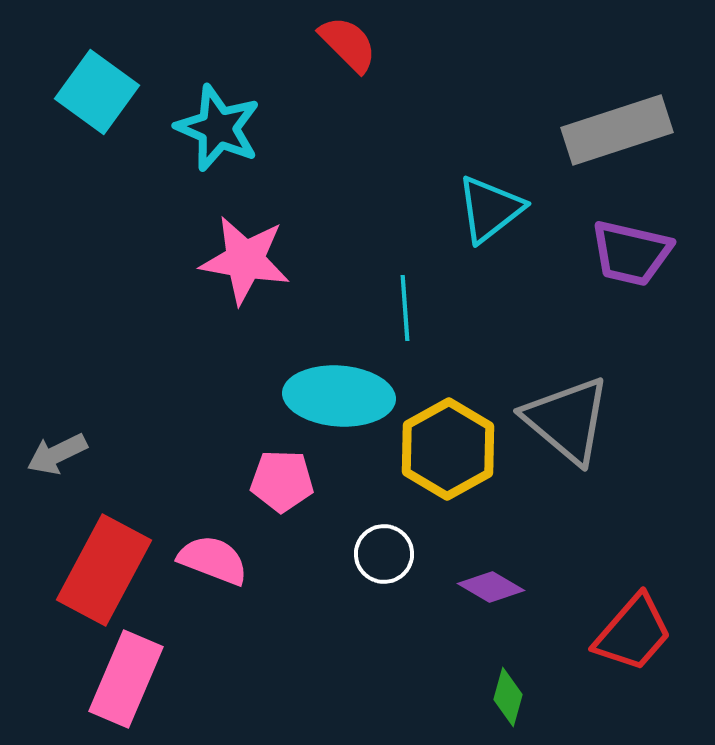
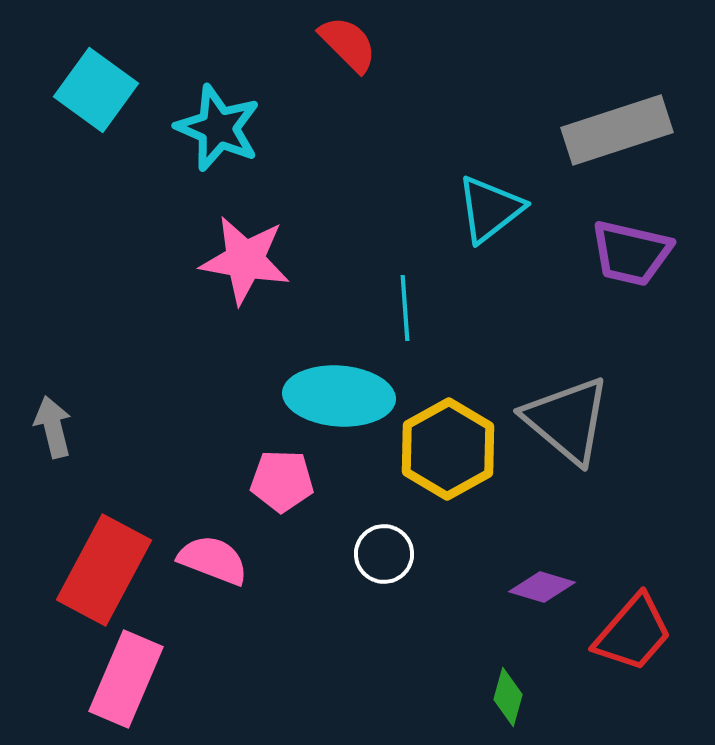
cyan square: moved 1 px left, 2 px up
gray arrow: moved 4 px left, 27 px up; rotated 102 degrees clockwise
purple diamond: moved 51 px right; rotated 14 degrees counterclockwise
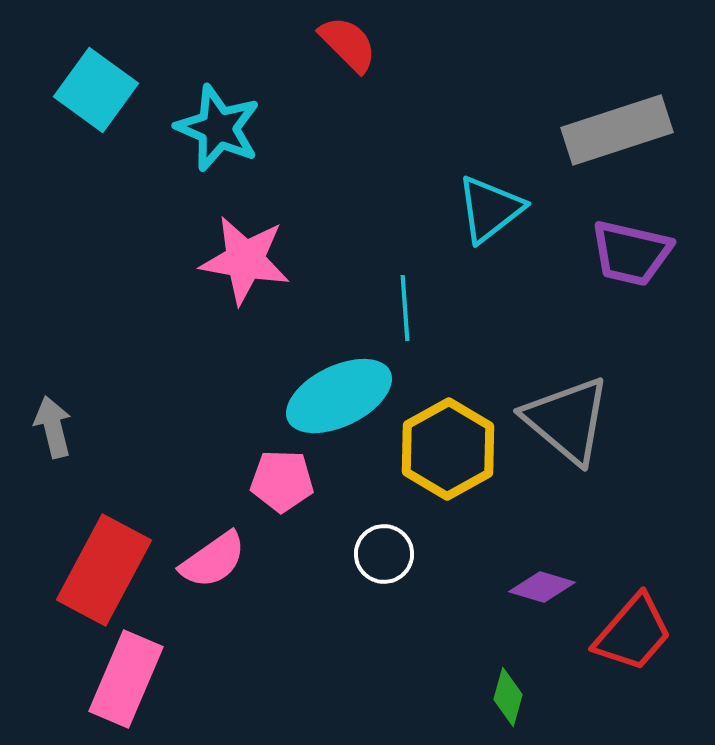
cyan ellipse: rotated 30 degrees counterclockwise
pink semicircle: rotated 124 degrees clockwise
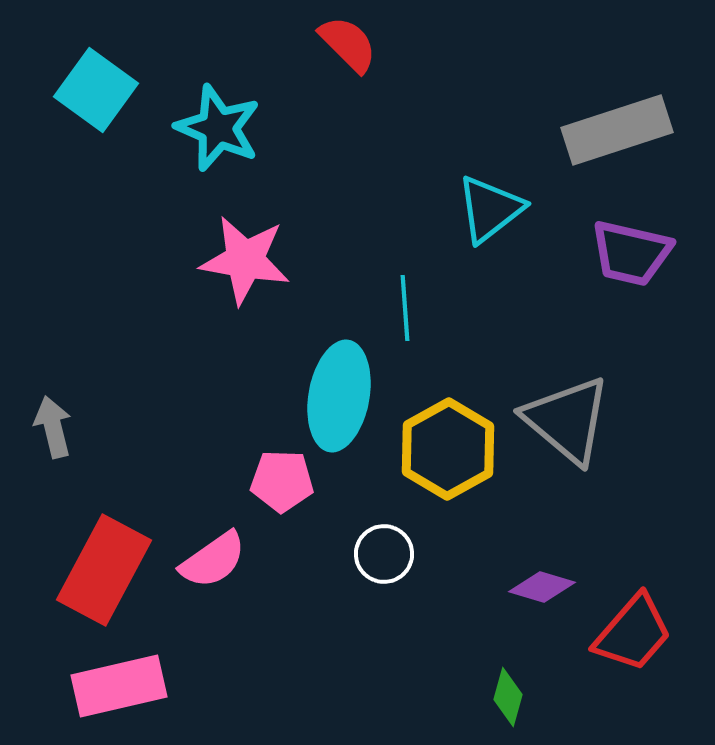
cyan ellipse: rotated 54 degrees counterclockwise
pink rectangle: moved 7 px left, 7 px down; rotated 54 degrees clockwise
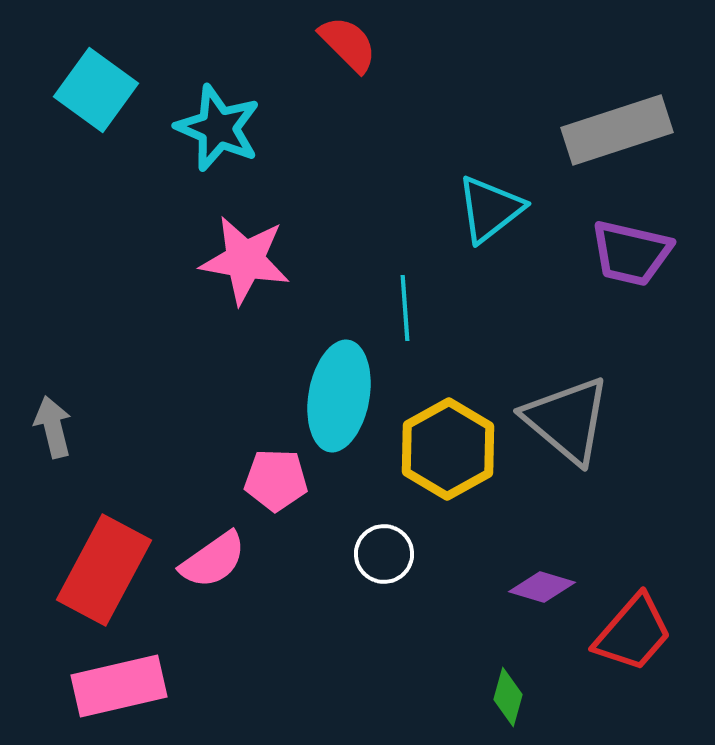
pink pentagon: moved 6 px left, 1 px up
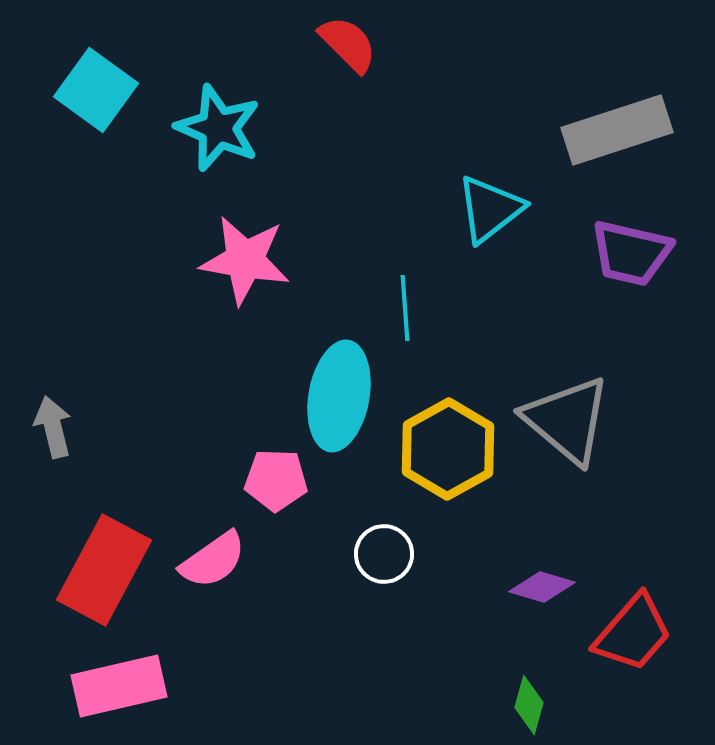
green diamond: moved 21 px right, 8 px down
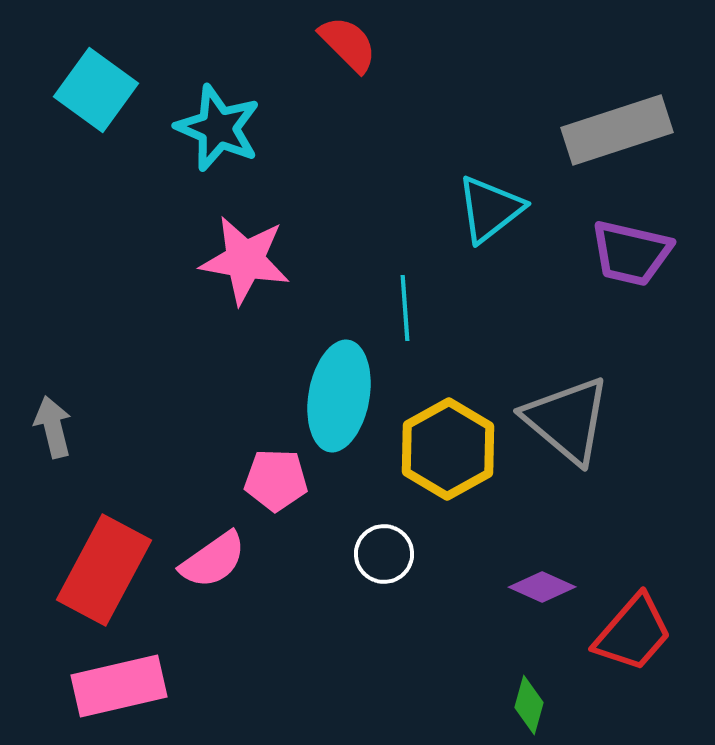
purple diamond: rotated 8 degrees clockwise
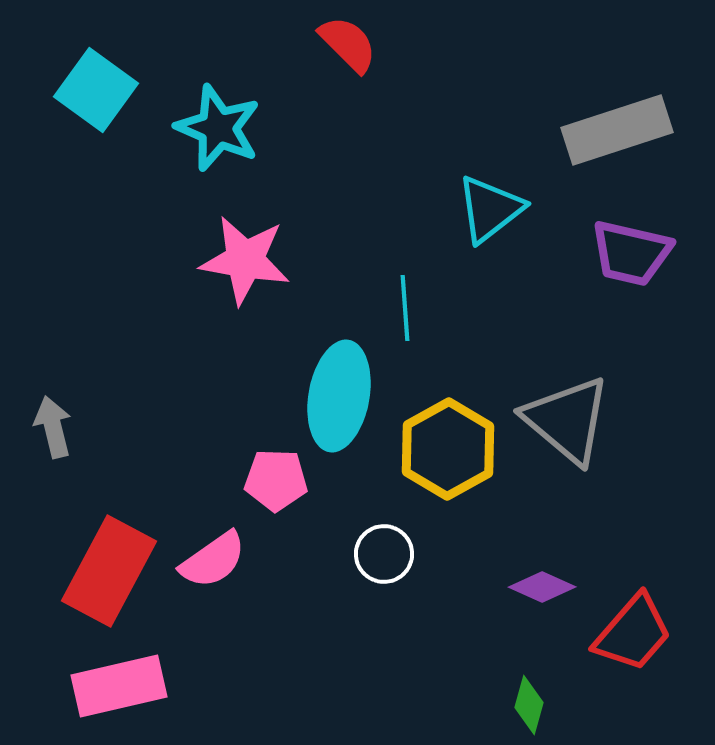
red rectangle: moved 5 px right, 1 px down
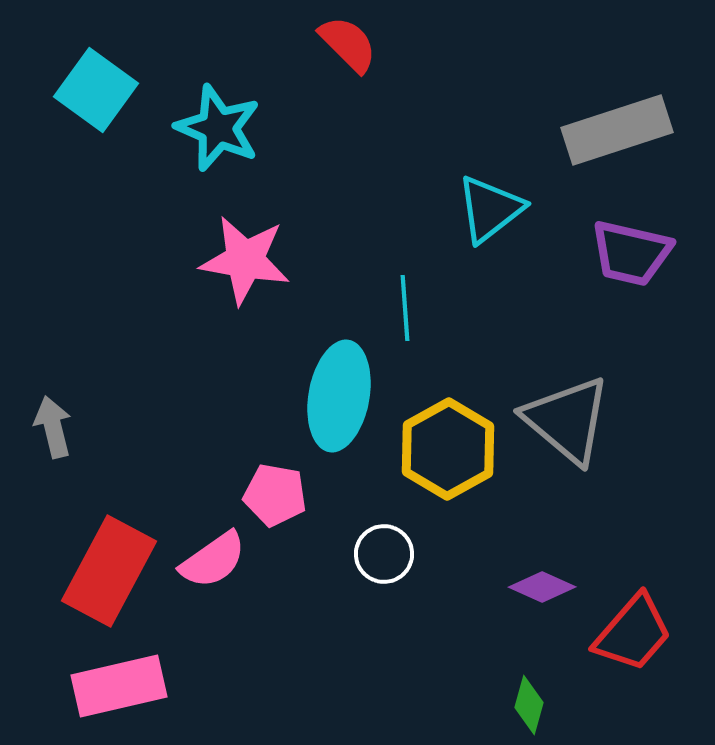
pink pentagon: moved 1 px left, 15 px down; rotated 8 degrees clockwise
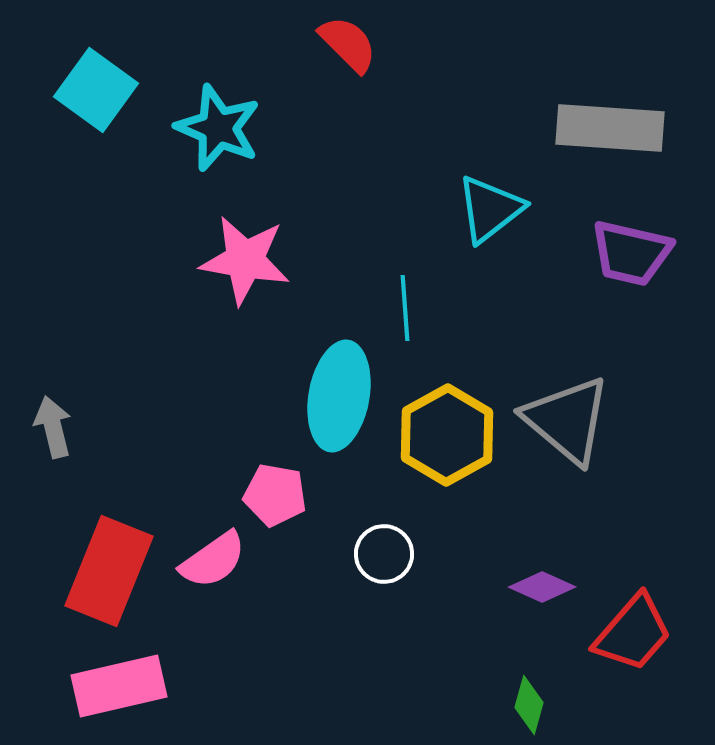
gray rectangle: moved 7 px left, 2 px up; rotated 22 degrees clockwise
yellow hexagon: moved 1 px left, 14 px up
red rectangle: rotated 6 degrees counterclockwise
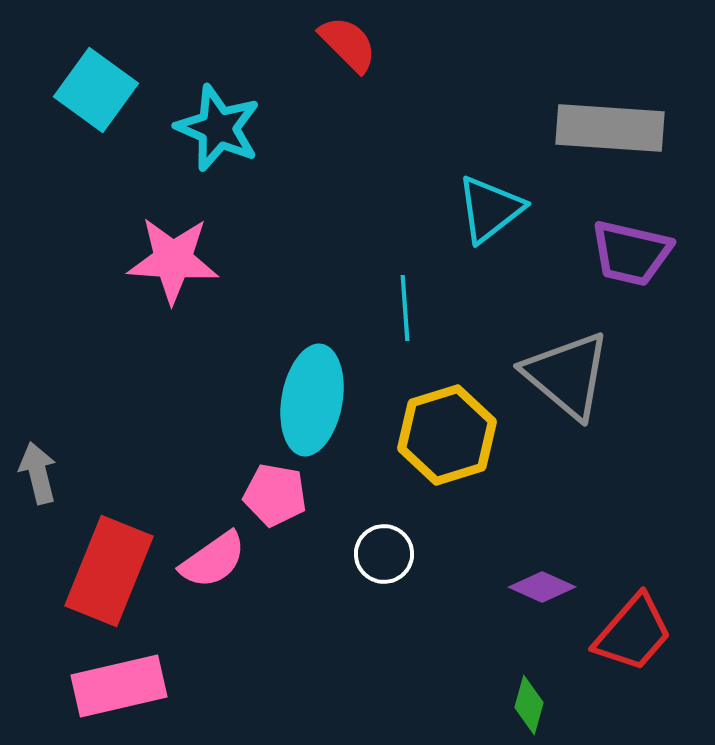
pink star: moved 72 px left; rotated 6 degrees counterclockwise
cyan ellipse: moved 27 px left, 4 px down
gray triangle: moved 45 px up
gray arrow: moved 15 px left, 46 px down
yellow hexagon: rotated 12 degrees clockwise
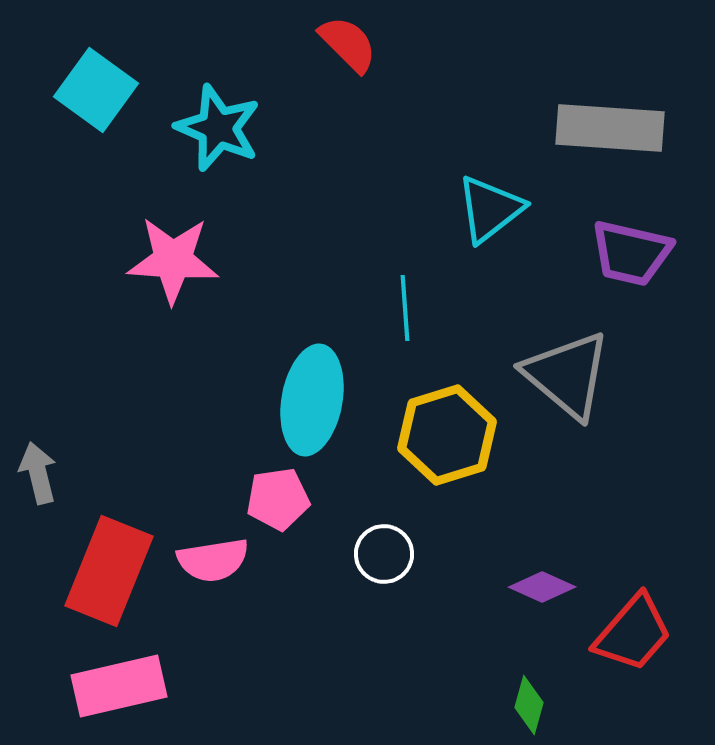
pink pentagon: moved 3 px right, 4 px down; rotated 18 degrees counterclockwise
pink semicircle: rotated 26 degrees clockwise
